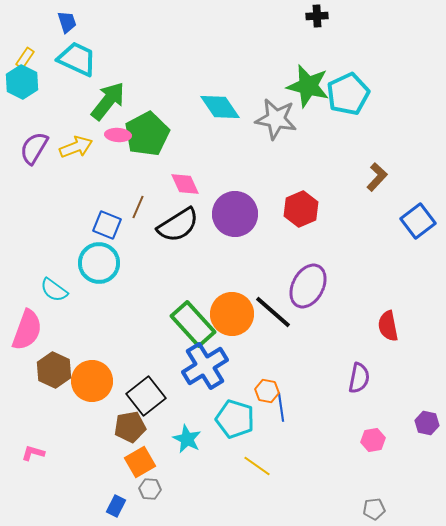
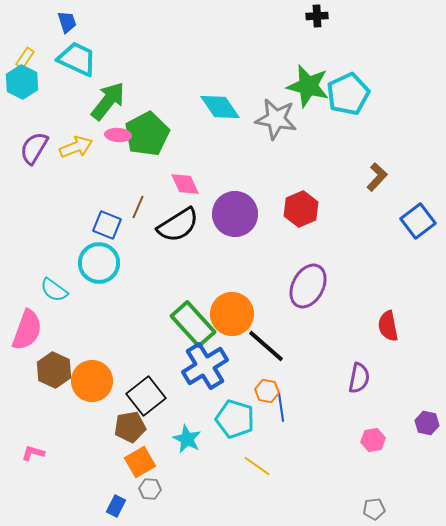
black line at (273, 312): moved 7 px left, 34 px down
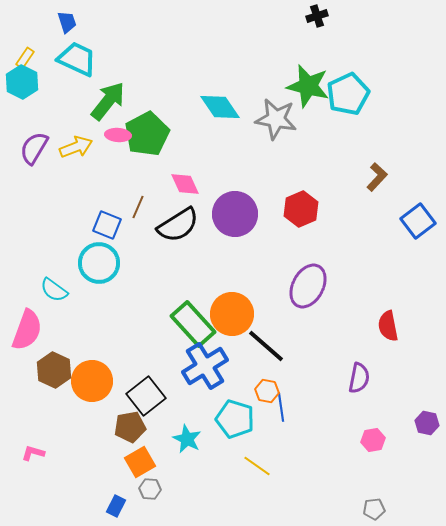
black cross at (317, 16): rotated 15 degrees counterclockwise
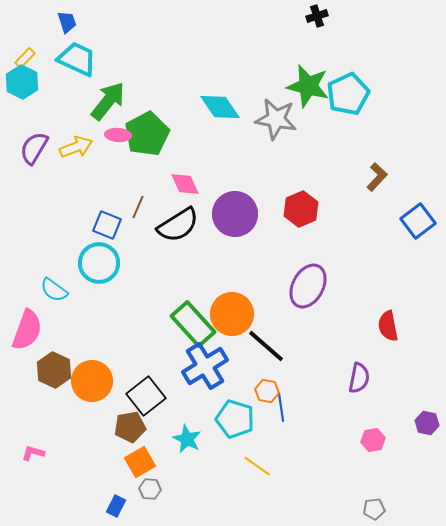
yellow rectangle at (25, 58): rotated 10 degrees clockwise
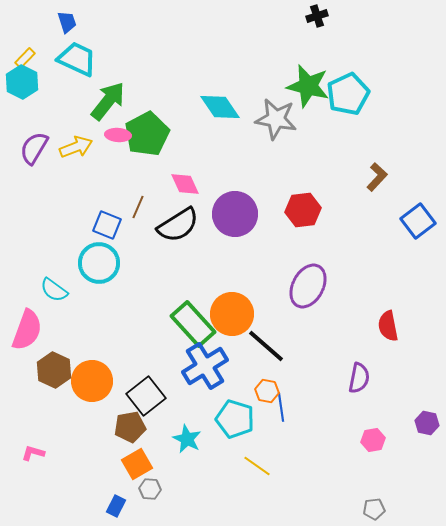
red hexagon at (301, 209): moved 2 px right, 1 px down; rotated 16 degrees clockwise
orange square at (140, 462): moved 3 px left, 2 px down
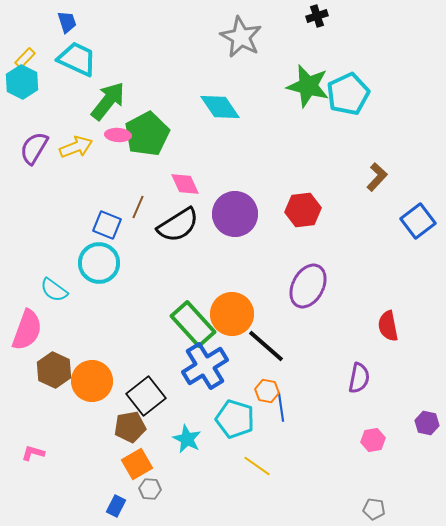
gray star at (276, 119): moved 35 px left, 82 px up; rotated 18 degrees clockwise
gray pentagon at (374, 509): rotated 15 degrees clockwise
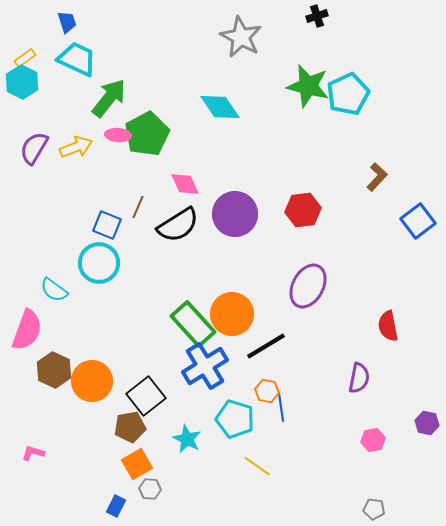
yellow rectangle at (25, 58): rotated 10 degrees clockwise
green arrow at (108, 101): moved 1 px right, 3 px up
black line at (266, 346): rotated 72 degrees counterclockwise
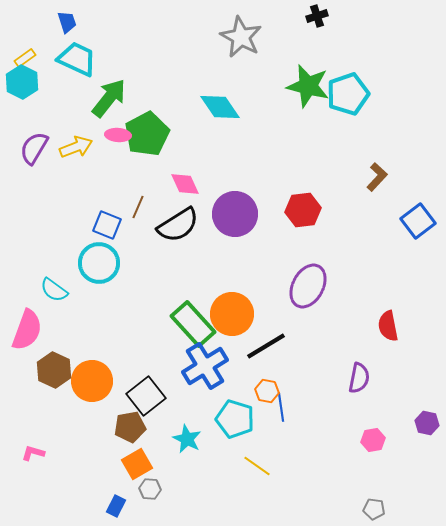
cyan pentagon at (348, 94): rotated 6 degrees clockwise
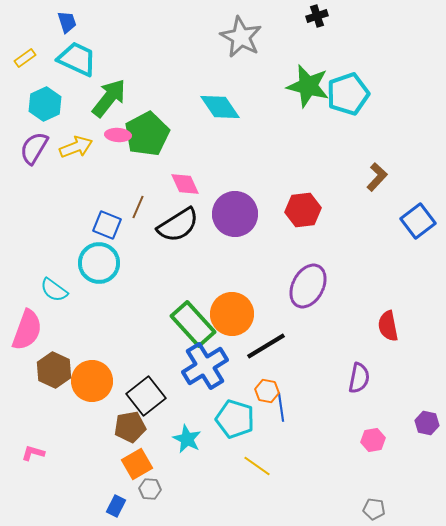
cyan hexagon at (22, 82): moved 23 px right, 22 px down; rotated 8 degrees clockwise
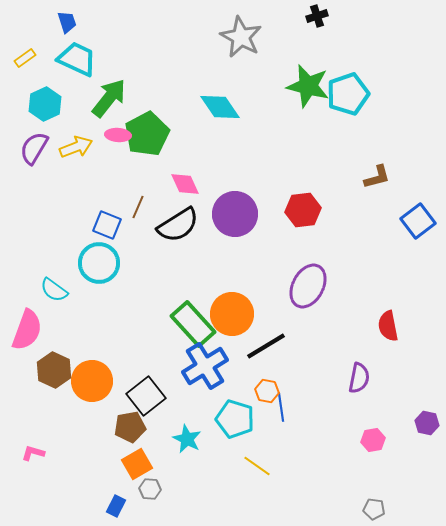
brown L-shape at (377, 177): rotated 32 degrees clockwise
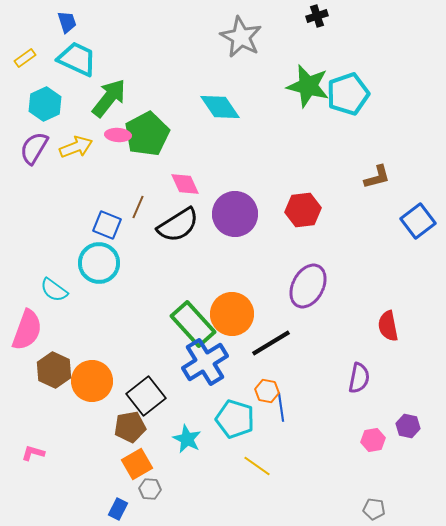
black line at (266, 346): moved 5 px right, 3 px up
blue cross at (205, 366): moved 4 px up
purple hexagon at (427, 423): moved 19 px left, 3 px down
blue rectangle at (116, 506): moved 2 px right, 3 px down
